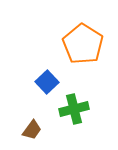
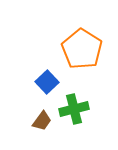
orange pentagon: moved 1 px left, 5 px down
brown trapezoid: moved 10 px right, 9 px up
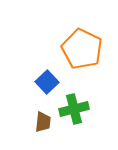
orange pentagon: rotated 6 degrees counterclockwise
brown trapezoid: moved 1 px right, 1 px down; rotated 30 degrees counterclockwise
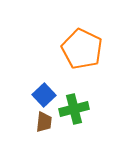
blue square: moved 3 px left, 13 px down
brown trapezoid: moved 1 px right
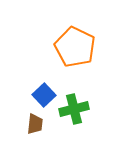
orange pentagon: moved 7 px left, 2 px up
brown trapezoid: moved 9 px left, 2 px down
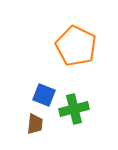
orange pentagon: moved 1 px right, 1 px up
blue square: rotated 25 degrees counterclockwise
